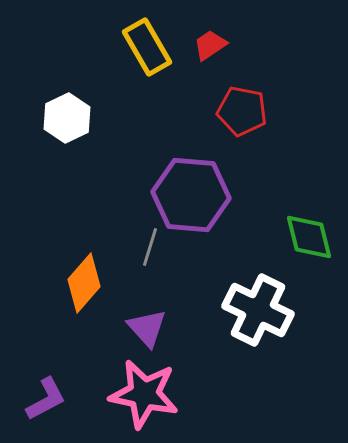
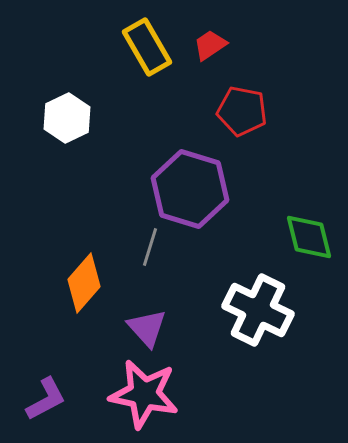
purple hexagon: moved 1 px left, 6 px up; rotated 12 degrees clockwise
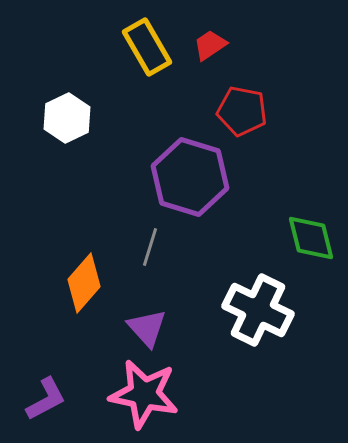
purple hexagon: moved 12 px up
green diamond: moved 2 px right, 1 px down
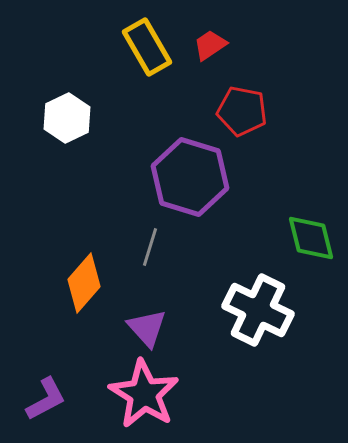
pink star: rotated 20 degrees clockwise
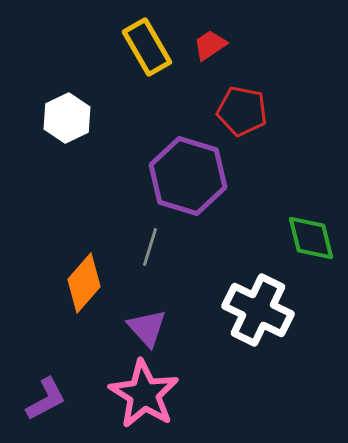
purple hexagon: moved 2 px left, 1 px up
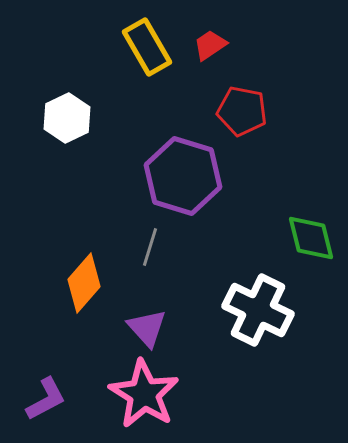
purple hexagon: moved 5 px left
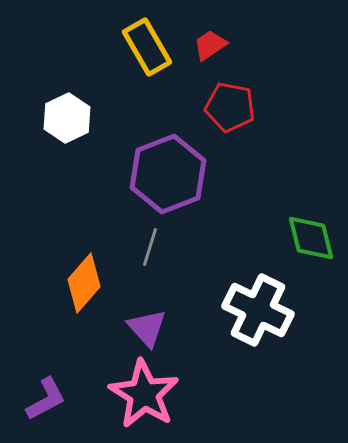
red pentagon: moved 12 px left, 4 px up
purple hexagon: moved 15 px left, 2 px up; rotated 22 degrees clockwise
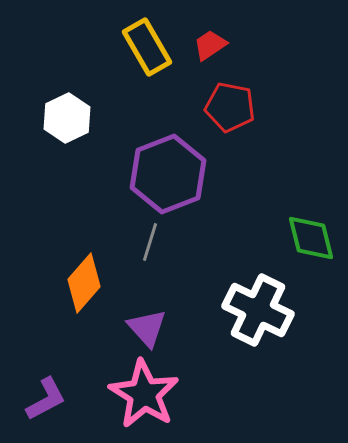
gray line: moved 5 px up
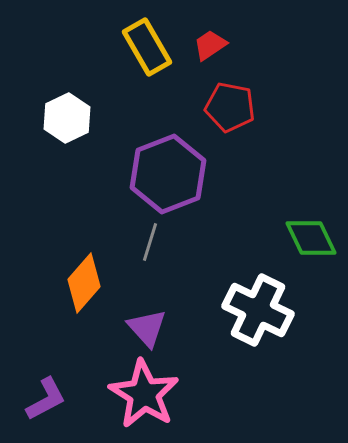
green diamond: rotated 12 degrees counterclockwise
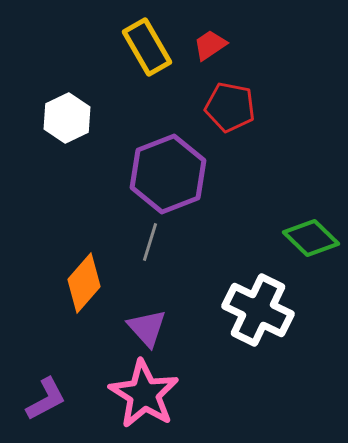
green diamond: rotated 20 degrees counterclockwise
